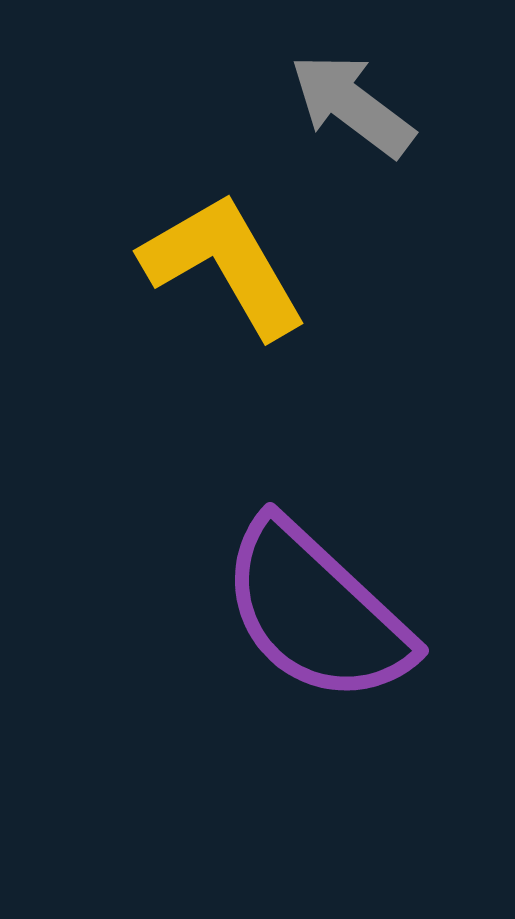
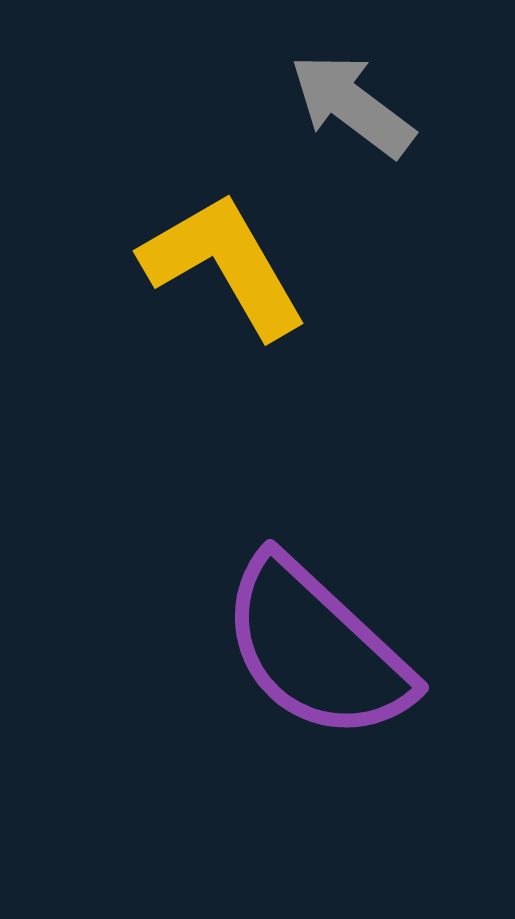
purple semicircle: moved 37 px down
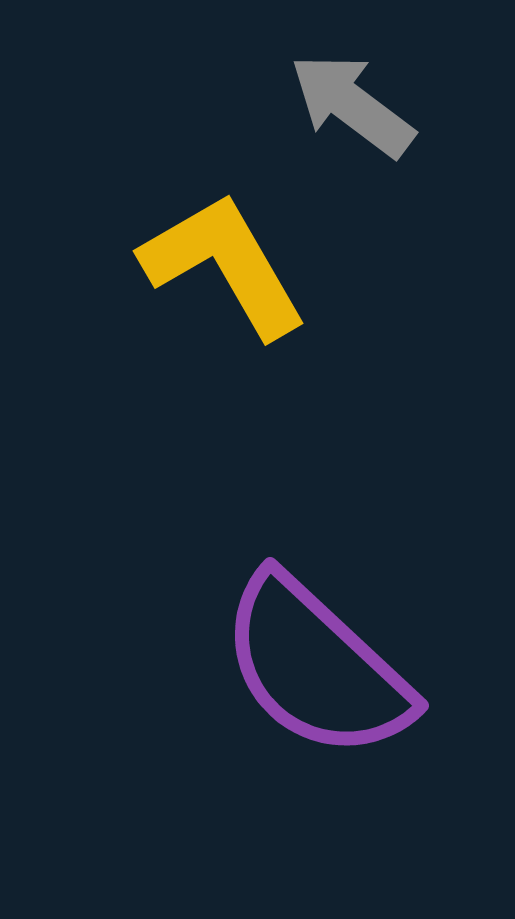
purple semicircle: moved 18 px down
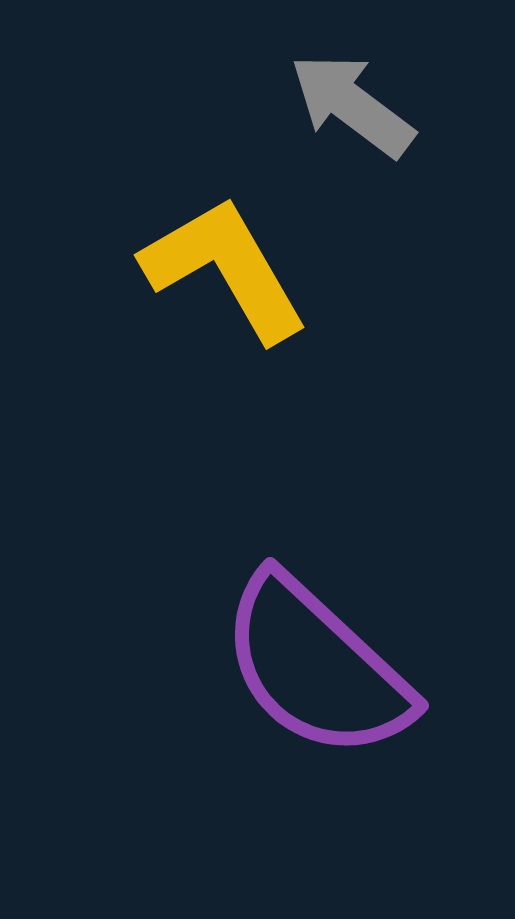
yellow L-shape: moved 1 px right, 4 px down
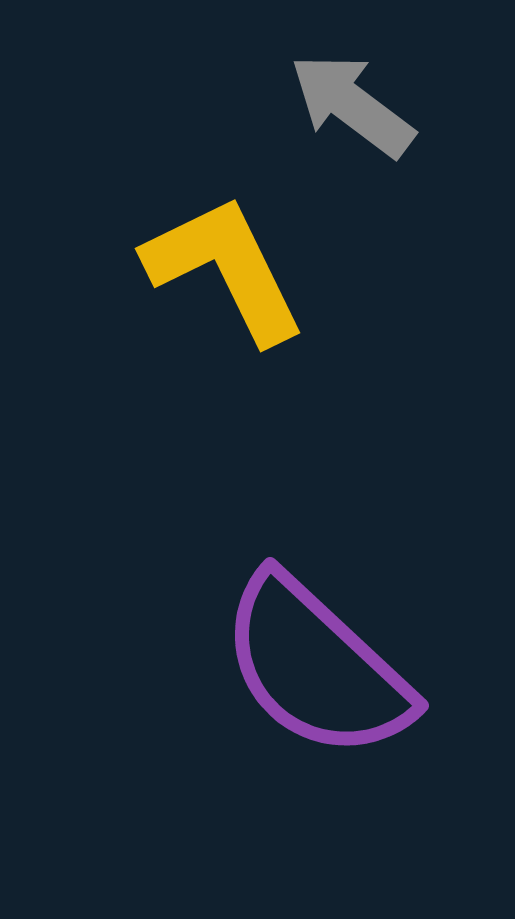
yellow L-shape: rotated 4 degrees clockwise
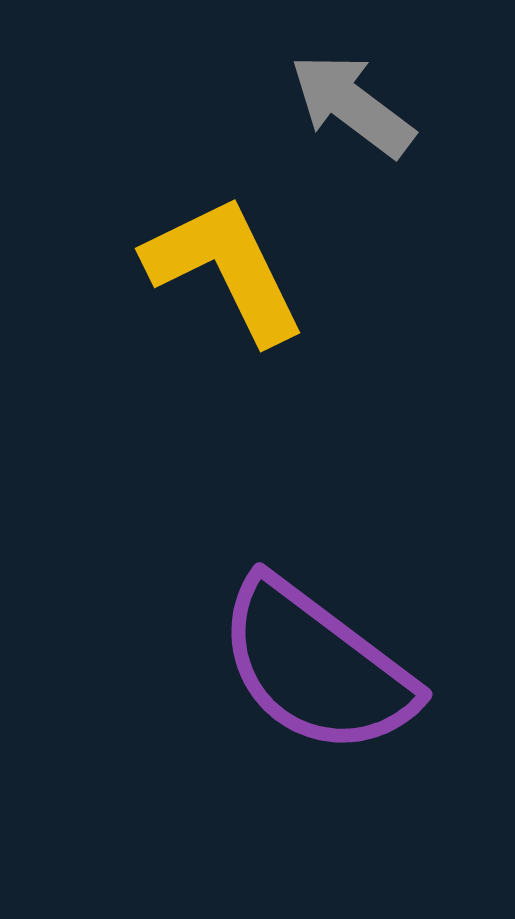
purple semicircle: rotated 6 degrees counterclockwise
